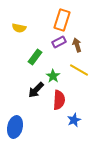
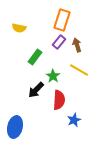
purple rectangle: rotated 24 degrees counterclockwise
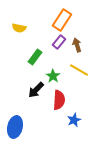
orange rectangle: rotated 15 degrees clockwise
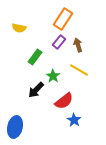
orange rectangle: moved 1 px right, 1 px up
brown arrow: moved 1 px right
red semicircle: moved 5 px right, 1 px down; rotated 48 degrees clockwise
blue star: rotated 16 degrees counterclockwise
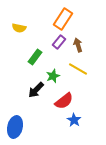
yellow line: moved 1 px left, 1 px up
green star: rotated 16 degrees clockwise
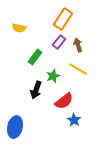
black arrow: rotated 24 degrees counterclockwise
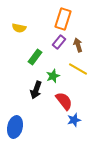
orange rectangle: rotated 15 degrees counterclockwise
red semicircle: rotated 90 degrees counterclockwise
blue star: rotated 24 degrees clockwise
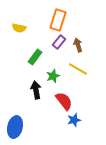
orange rectangle: moved 5 px left, 1 px down
black arrow: rotated 150 degrees clockwise
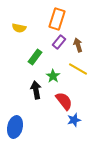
orange rectangle: moved 1 px left, 1 px up
green star: rotated 16 degrees counterclockwise
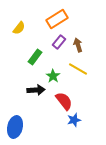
orange rectangle: rotated 40 degrees clockwise
yellow semicircle: rotated 64 degrees counterclockwise
black arrow: rotated 96 degrees clockwise
